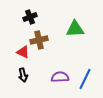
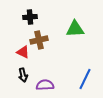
black cross: rotated 16 degrees clockwise
purple semicircle: moved 15 px left, 8 px down
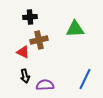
black arrow: moved 2 px right, 1 px down
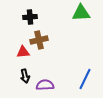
green triangle: moved 6 px right, 16 px up
red triangle: rotated 32 degrees counterclockwise
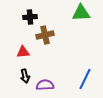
brown cross: moved 6 px right, 5 px up
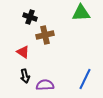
black cross: rotated 24 degrees clockwise
red triangle: rotated 40 degrees clockwise
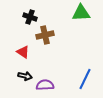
black arrow: rotated 64 degrees counterclockwise
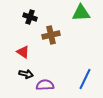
brown cross: moved 6 px right
black arrow: moved 1 px right, 2 px up
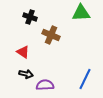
brown cross: rotated 36 degrees clockwise
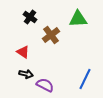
green triangle: moved 3 px left, 6 px down
black cross: rotated 16 degrees clockwise
brown cross: rotated 30 degrees clockwise
purple semicircle: rotated 30 degrees clockwise
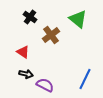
green triangle: rotated 42 degrees clockwise
